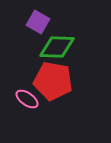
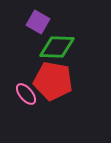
pink ellipse: moved 1 px left, 5 px up; rotated 15 degrees clockwise
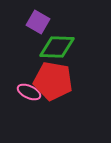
pink ellipse: moved 3 px right, 2 px up; rotated 25 degrees counterclockwise
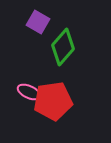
green diamond: moved 6 px right; rotated 51 degrees counterclockwise
red pentagon: moved 20 px down; rotated 18 degrees counterclockwise
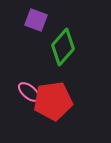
purple square: moved 2 px left, 2 px up; rotated 10 degrees counterclockwise
pink ellipse: rotated 15 degrees clockwise
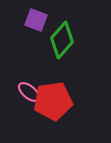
green diamond: moved 1 px left, 7 px up
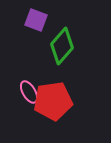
green diamond: moved 6 px down
pink ellipse: rotated 20 degrees clockwise
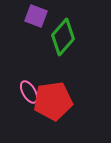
purple square: moved 4 px up
green diamond: moved 1 px right, 9 px up
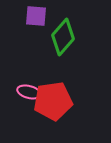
purple square: rotated 15 degrees counterclockwise
pink ellipse: rotated 45 degrees counterclockwise
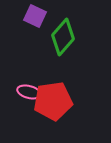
purple square: moved 1 px left; rotated 20 degrees clockwise
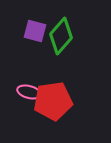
purple square: moved 15 px down; rotated 10 degrees counterclockwise
green diamond: moved 2 px left, 1 px up
